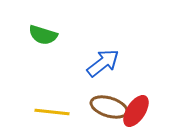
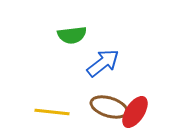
green semicircle: moved 29 px right; rotated 24 degrees counterclockwise
red ellipse: moved 1 px left, 1 px down
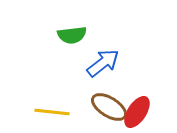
brown ellipse: rotated 15 degrees clockwise
red ellipse: moved 2 px right
